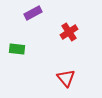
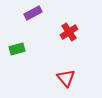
green rectangle: rotated 21 degrees counterclockwise
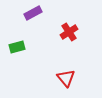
green rectangle: moved 2 px up
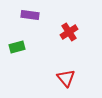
purple rectangle: moved 3 px left, 2 px down; rotated 36 degrees clockwise
